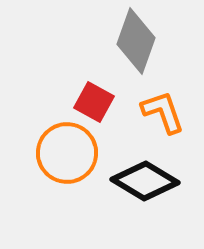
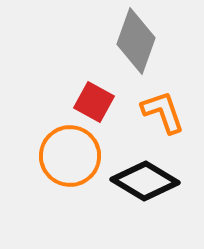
orange circle: moved 3 px right, 3 px down
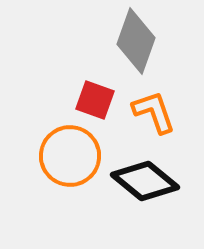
red square: moved 1 px right, 2 px up; rotated 9 degrees counterclockwise
orange L-shape: moved 9 px left
black diamond: rotated 8 degrees clockwise
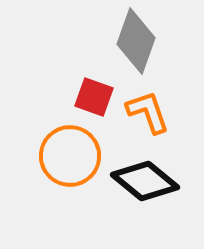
red square: moved 1 px left, 3 px up
orange L-shape: moved 6 px left
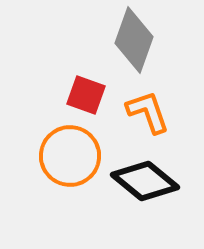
gray diamond: moved 2 px left, 1 px up
red square: moved 8 px left, 2 px up
